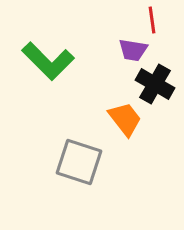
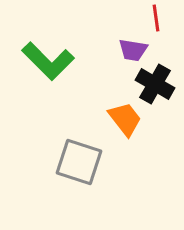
red line: moved 4 px right, 2 px up
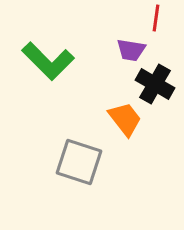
red line: rotated 16 degrees clockwise
purple trapezoid: moved 2 px left
